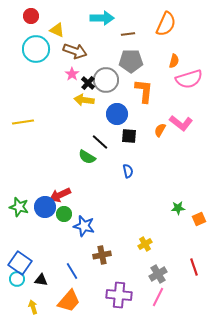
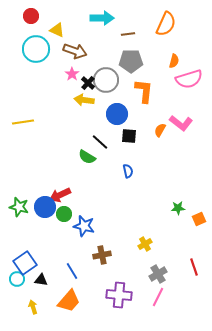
blue square at (20, 263): moved 5 px right; rotated 20 degrees clockwise
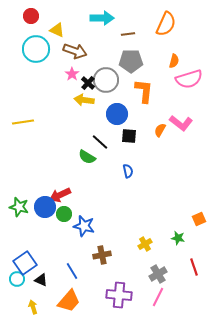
green star at (178, 208): moved 30 px down; rotated 16 degrees clockwise
black triangle at (41, 280): rotated 16 degrees clockwise
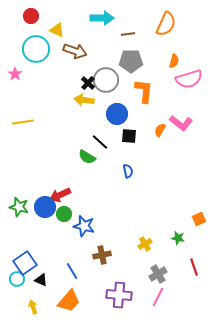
pink star at (72, 74): moved 57 px left
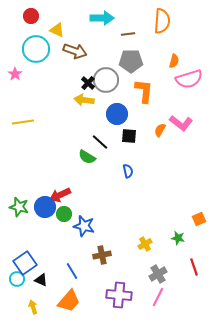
orange semicircle at (166, 24): moved 4 px left, 3 px up; rotated 20 degrees counterclockwise
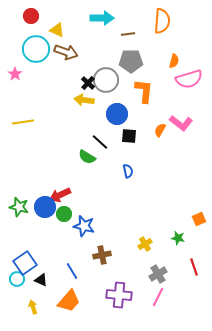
brown arrow at (75, 51): moved 9 px left, 1 px down
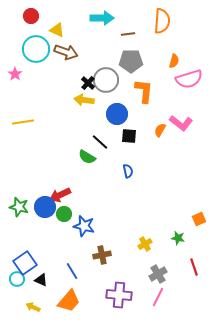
yellow arrow at (33, 307): rotated 48 degrees counterclockwise
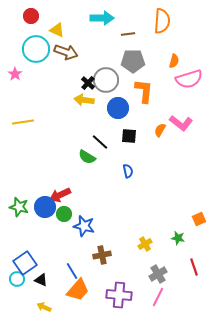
gray pentagon at (131, 61): moved 2 px right
blue circle at (117, 114): moved 1 px right, 6 px up
orange trapezoid at (69, 301): moved 9 px right, 11 px up
yellow arrow at (33, 307): moved 11 px right
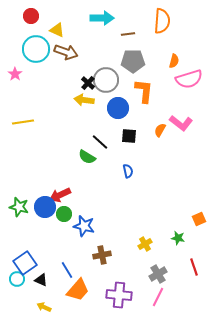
blue line at (72, 271): moved 5 px left, 1 px up
